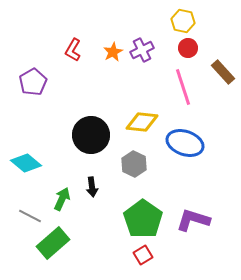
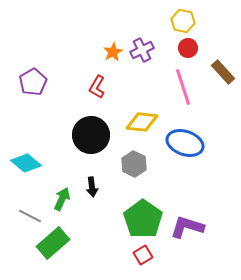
red L-shape: moved 24 px right, 37 px down
purple L-shape: moved 6 px left, 7 px down
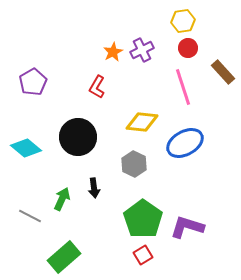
yellow hexagon: rotated 20 degrees counterclockwise
black circle: moved 13 px left, 2 px down
blue ellipse: rotated 48 degrees counterclockwise
cyan diamond: moved 15 px up
black arrow: moved 2 px right, 1 px down
green rectangle: moved 11 px right, 14 px down
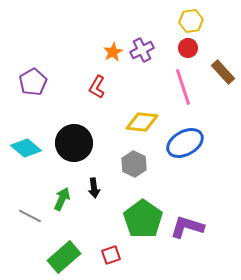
yellow hexagon: moved 8 px right
black circle: moved 4 px left, 6 px down
red square: moved 32 px left; rotated 12 degrees clockwise
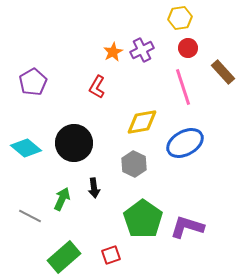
yellow hexagon: moved 11 px left, 3 px up
yellow diamond: rotated 16 degrees counterclockwise
